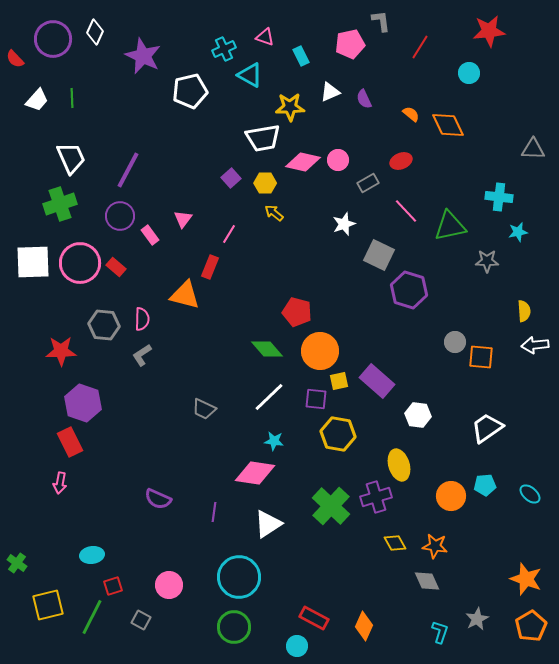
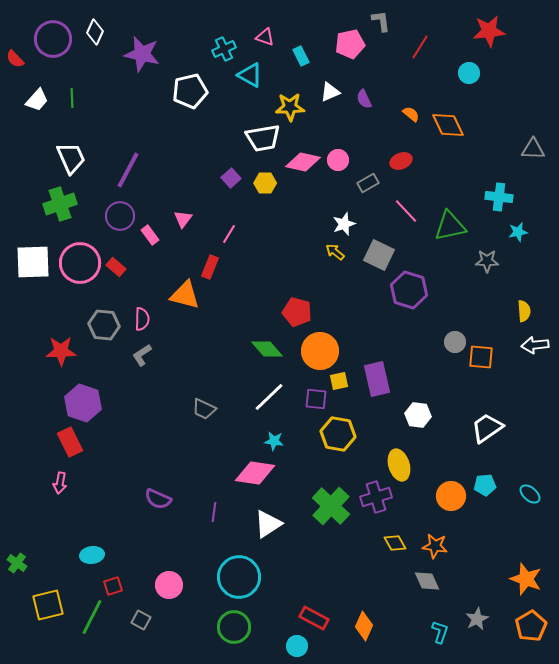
purple star at (143, 56): moved 1 px left, 2 px up; rotated 12 degrees counterclockwise
yellow arrow at (274, 213): moved 61 px right, 39 px down
purple rectangle at (377, 381): moved 2 px up; rotated 36 degrees clockwise
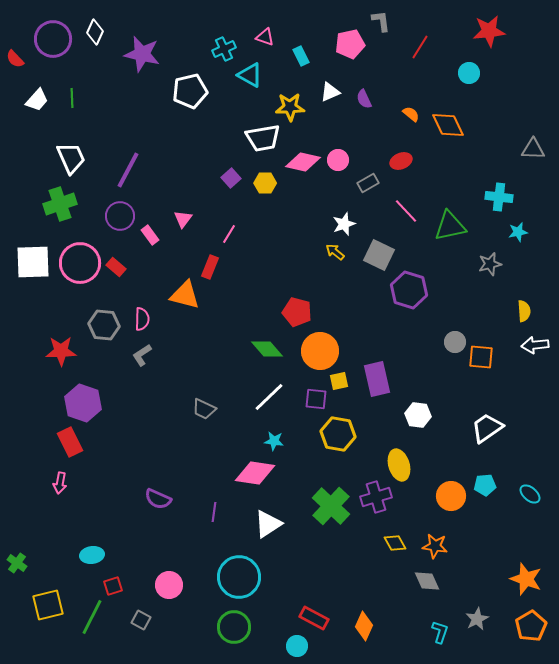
gray star at (487, 261): moved 3 px right, 3 px down; rotated 15 degrees counterclockwise
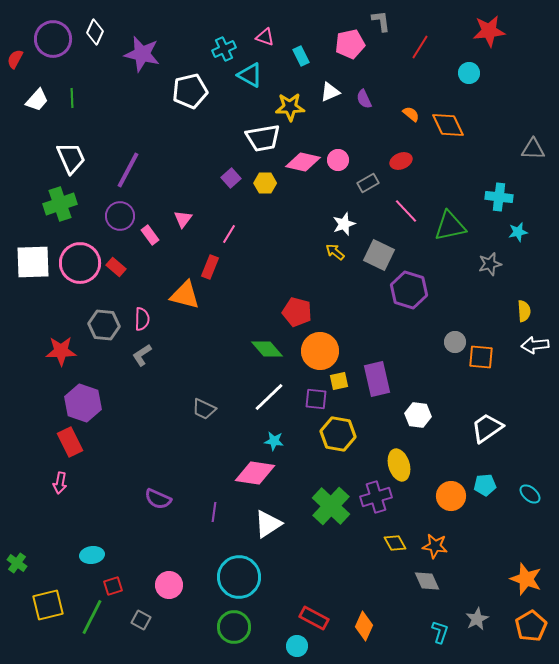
red semicircle at (15, 59): rotated 72 degrees clockwise
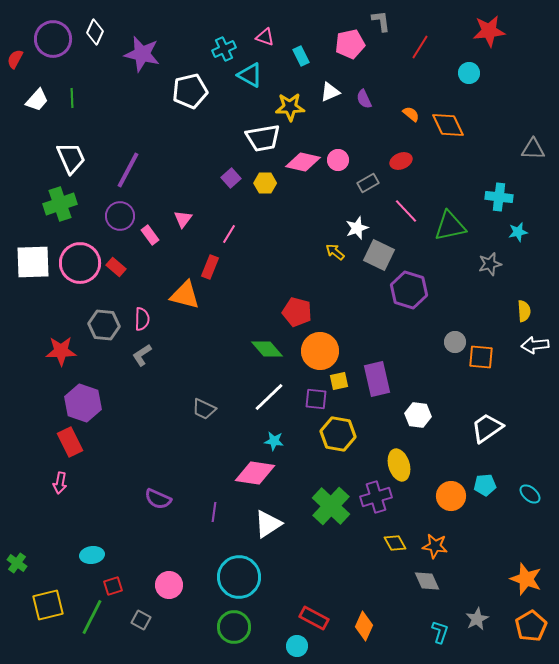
white star at (344, 224): moved 13 px right, 4 px down
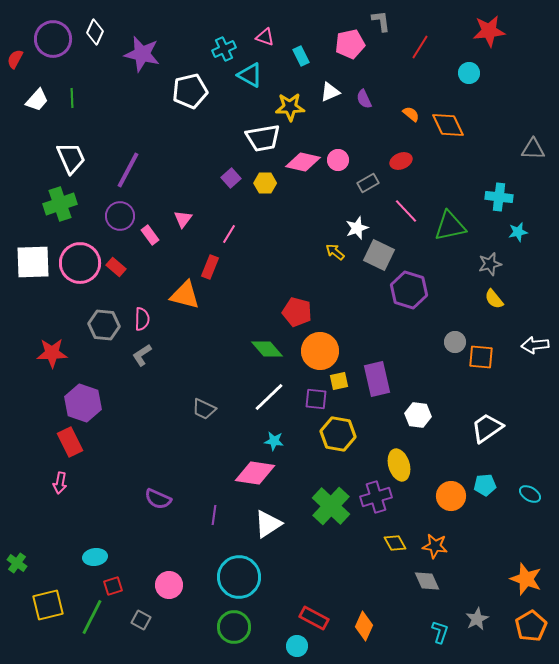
yellow semicircle at (524, 311): moved 30 px left, 12 px up; rotated 145 degrees clockwise
red star at (61, 351): moved 9 px left, 2 px down
cyan ellipse at (530, 494): rotated 10 degrees counterclockwise
purple line at (214, 512): moved 3 px down
cyan ellipse at (92, 555): moved 3 px right, 2 px down
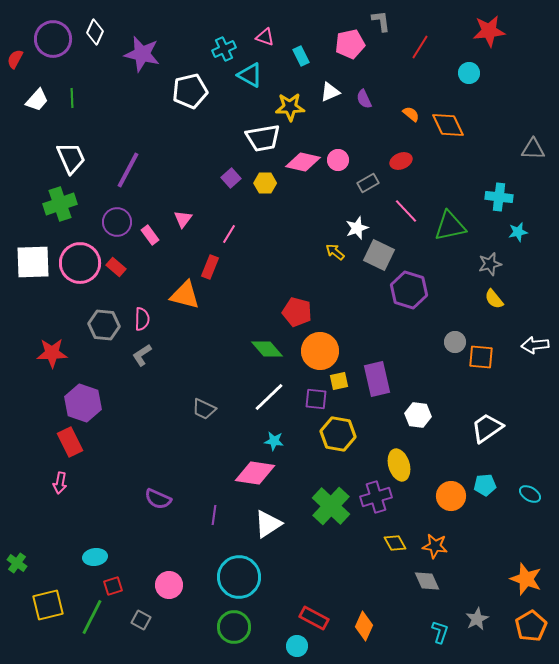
purple circle at (120, 216): moved 3 px left, 6 px down
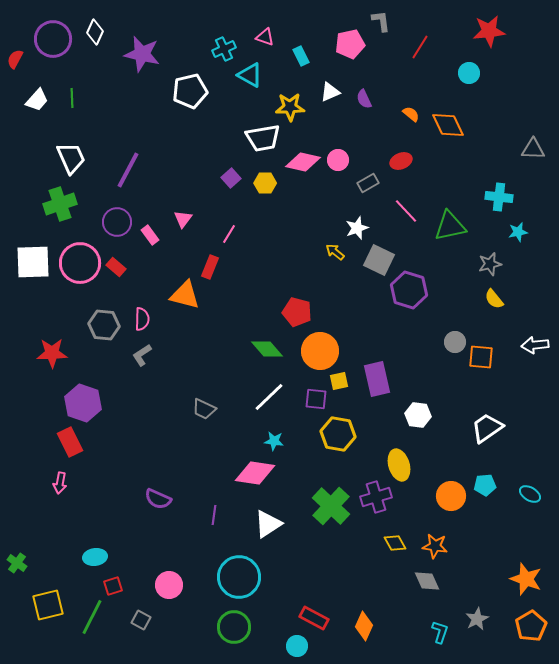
gray square at (379, 255): moved 5 px down
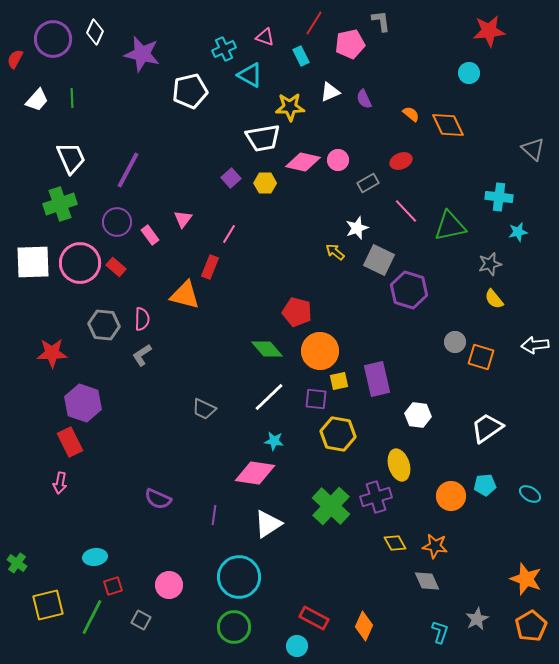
red line at (420, 47): moved 106 px left, 24 px up
gray triangle at (533, 149): rotated 40 degrees clockwise
orange square at (481, 357): rotated 12 degrees clockwise
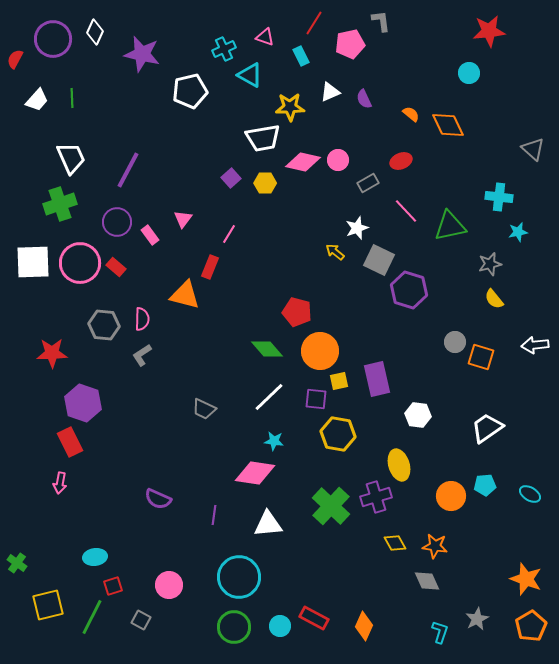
white triangle at (268, 524): rotated 28 degrees clockwise
cyan circle at (297, 646): moved 17 px left, 20 px up
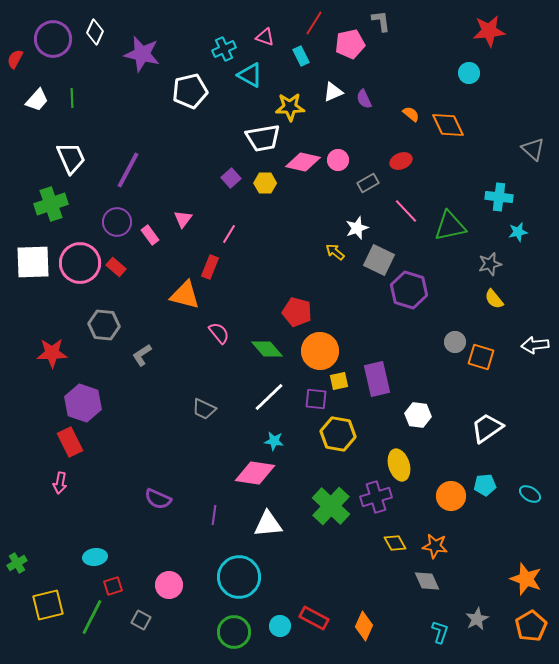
white triangle at (330, 92): moved 3 px right
green cross at (60, 204): moved 9 px left
pink semicircle at (142, 319): moved 77 px right, 14 px down; rotated 40 degrees counterclockwise
green cross at (17, 563): rotated 24 degrees clockwise
green circle at (234, 627): moved 5 px down
